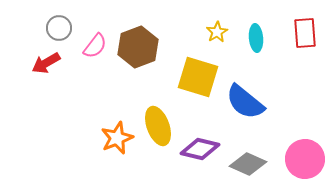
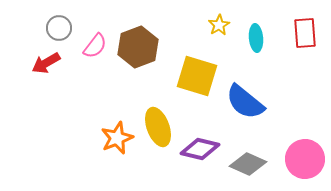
yellow star: moved 2 px right, 7 px up
yellow square: moved 1 px left, 1 px up
yellow ellipse: moved 1 px down
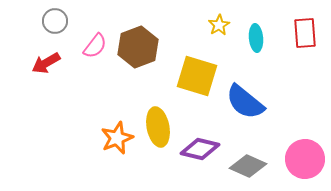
gray circle: moved 4 px left, 7 px up
yellow ellipse: rotated 9 degrees clockwise
gray diamond: moved 2 px down
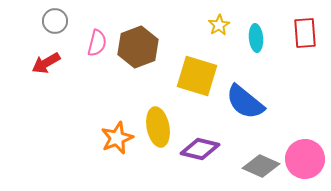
pink semicircle: moved 2 px right, 3 px up; rotated 24 degrees counterclockwise
gray diamond: moved 13 px right
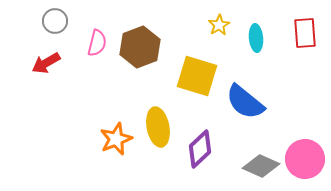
brown hexagon: moved 2 px right
orange star: moved 1 px left, 1 px down
purple diamond: rotated 57 degrees counterclockwise
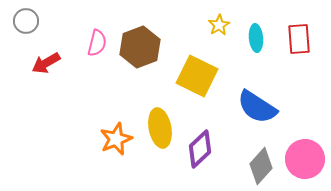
gray circle: moved 29 px left
red rectangle: moved 6 px left, 6 px down
yellow square: rotated 9 degrees clockwise
blue semicircle: moved 12 px right, 5 px down; rotated 6 degrees counterclockwise
yellow ellipse: moved 2 px right, 1 px down
gray diamond: rotated 72 degrees counterclockwise
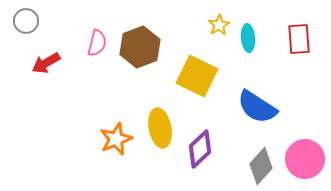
cyan ellipse: moved 8 px left
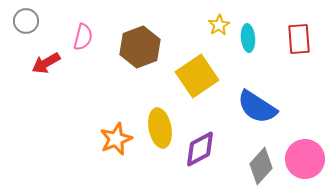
pink semicircle: moved 14 px left, 6 px up
yellow square: rotated 30 degrees clockwise
purple diamond: rotated 15 degrees clockwise
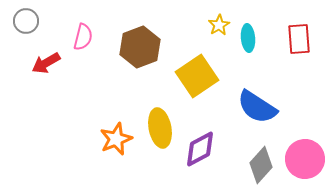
gray diamond: moved 1 px up
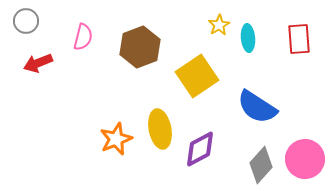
red arrow: moved 8 px left; rotated 8 degrees clockwise
yellow ellipse: moved 1 px down
